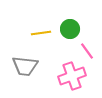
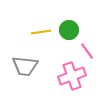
green circle: moved 1 px left, 1 px down
yellow line: moved 1 px up
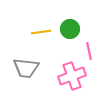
green circle: moved 1 px right, 1 px up
pink line: moved 2 px right; rotated 24 degrees clockwise
gray trapezoid: moved 1 px right, 2 px down
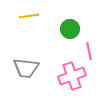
yellow line: moved 12 px left, 16 px up
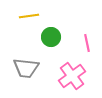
green circle: moved 19 px left, 8 px down
pink line: moved 2 px left, 8 px up
pink cross: rotated 16 degrees counterclockwise
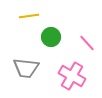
pink line: rotated 30 degrees counterclockwise
pink cross: rotated 24 degrees counterclockwise
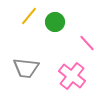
yellow line: rotated 42 degrees counterclockwise
green circle: moved 4 px right, 15 px up
pink cross: rotated 8 degrees clockwise
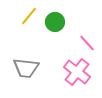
pink cross: moved 5 px right, 4 px up
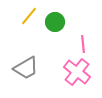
pink line: moved 4 px left, 1 px down; rotated 36 degrees clockwise
gray trapezoid: rotated 36 degrees counterclockwise
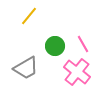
green circle: moved 24 px down
pink line: rotated 24 degrees counterclockwise
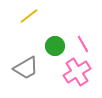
yellow line: rotated 12 degrees clockwise
pink cross: rotated 20 degrees clockwise
